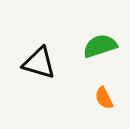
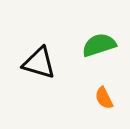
green semicircle: moved 1 px left, 1 px up
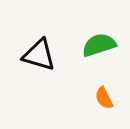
black triangle: moved 8 px up
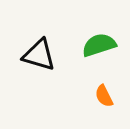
orange semicircle: moved 2 px up
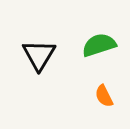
black triangle: rotated 45 degrees clockwise
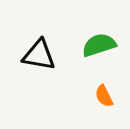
black triangle: rotated 51 degrees counterclockwise
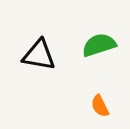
orange semicircle: moved 4 px left, 10 px down
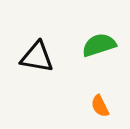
black triangle: moved 2 px left, 2 px down
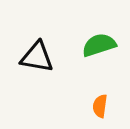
orange semicircle: rotated 35 degrees clockwise
